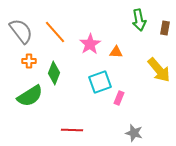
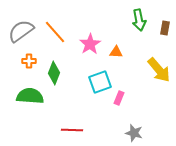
gray semicircle: rotated 88 degrees counterclockwise
green semicircle: rotated 144 degrees counterclockwise
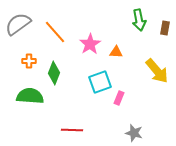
gray semicircle: moved 3 px left, 7 px up
yellow arrow: moved 2 px left, 1 px down
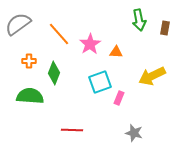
orange line: moved 4 px right, 2 px down
yellow arrow: moved 5 px left, 5 px down; rotated 104 degrees clockwise
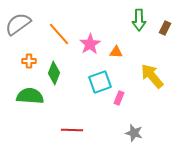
green arrow: rotated 10 degrees clockwise
brown rectangle: rotated 16 degrees clockwise
yellow arrow: rotated 76 degrees clockwise
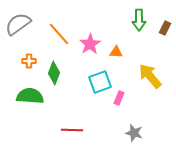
yellow arrow: moved 2 px left
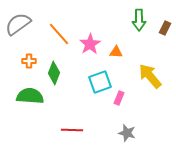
gray star: moved 7 px left
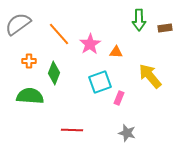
brown rectangle: rotated 56 degrees clockwise
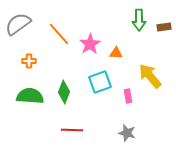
brown rectangle: moved 1 px left, 1 px up
orange triangle: moved 1 px down
green diamond: moved 10 px right, 19 px down
pink rectangle: moved 9 px right, 2 px up; rotated 32 degrees counterclockwise
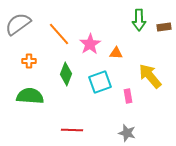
green diamond: moved 2 px right, 18 px up
